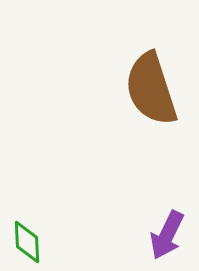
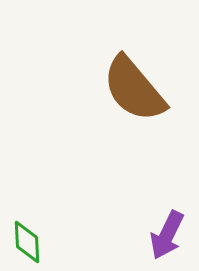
brown semicircle: moved 17 px left; rotated 22 degrees counterclockwise
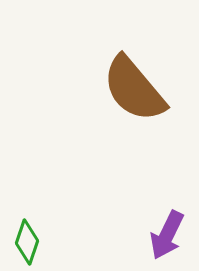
green diamond: rotated 21 degrees clockwise
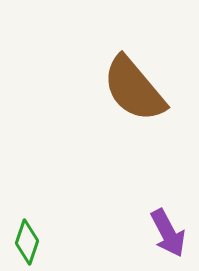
purple arrow: moved 1 px right, 2 px up; rotated 54 degrees counterclockwise
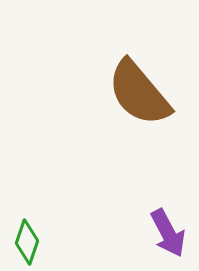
brown semicircle: moved 5 px right, 4 px down
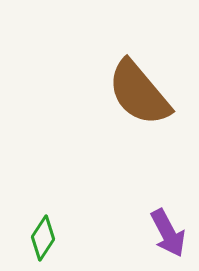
green diamond: moved 16 px right, 4 px up; rotated 15 degrees clockwise
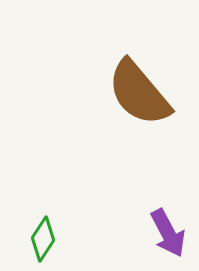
green diamond: moved 1 px down
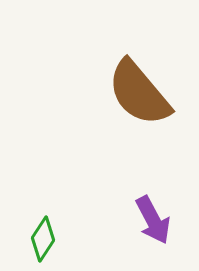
purple arrow: moved 15 px left, 13 px up
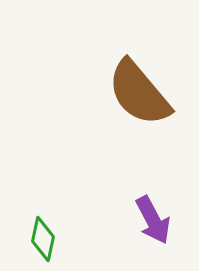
green diamond: rotated 21 degrees counterclockwise
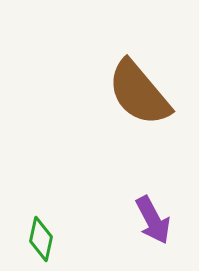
green diamond: moved 2 px left
